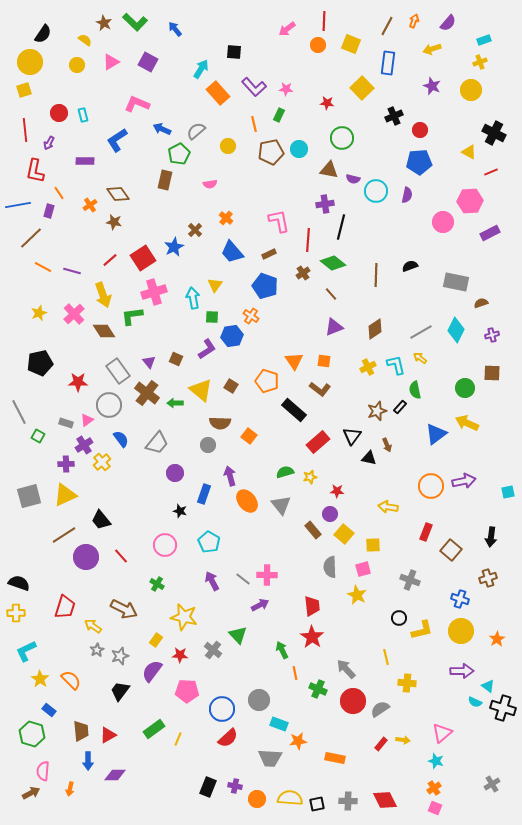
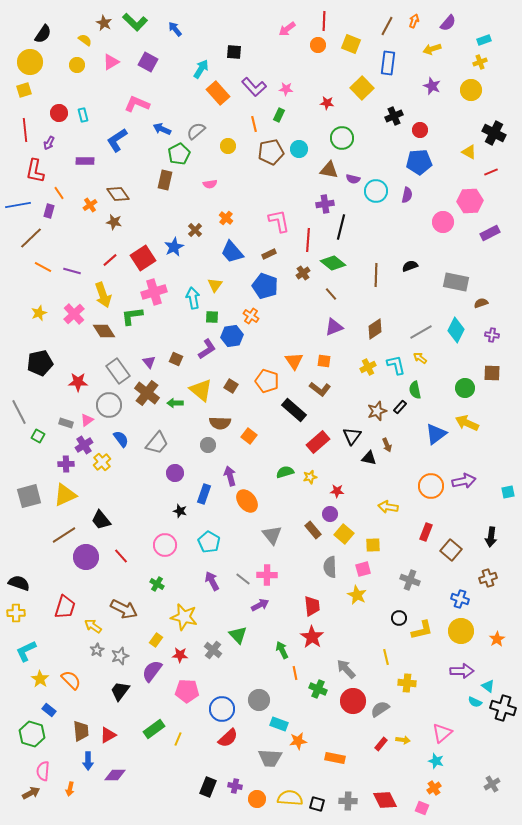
purple cross at (492, 335): rotated 24 degrees clockwise
gray triangle at (281, 505): moved 9 px left, 30 px down
black square at (317, 804): rotated 28 degrees clockwise
pink square at (435, 808): moved 13 px left
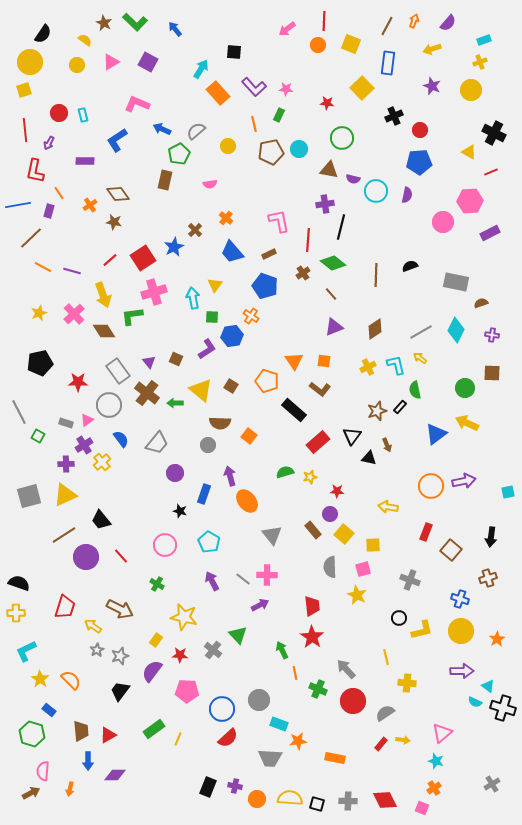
brown arrow at (124, 609): moved 4 px left
gray semicircle at (380, 709): moved 5 px right, 4 px down
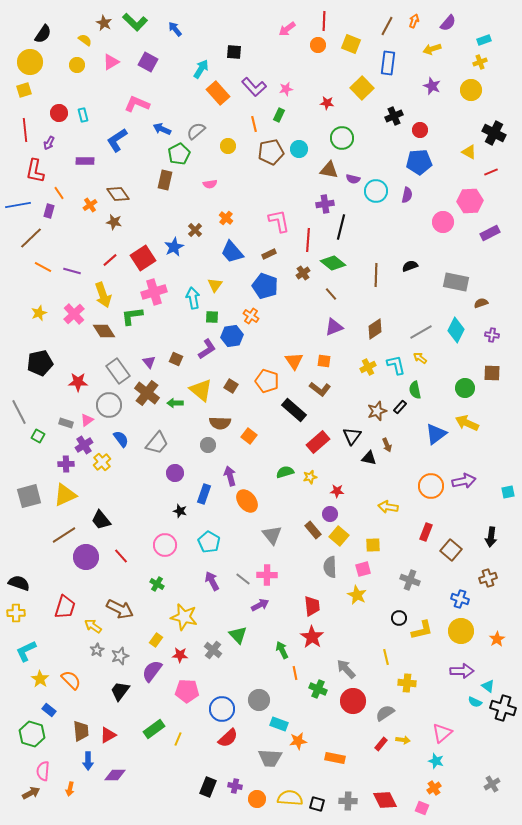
pink star at (286, 89): rotated 16 degrees counterclockwise
yellow square at (344, 534): moved 5 px left, 2 px down
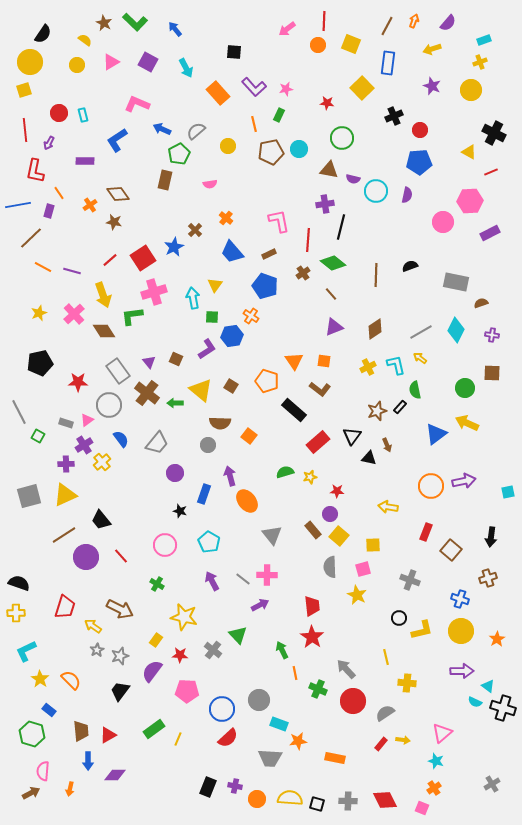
cyan arrow at (201, 69): moved 15 px left, 1 px up; rotated 120 degrees clockwise
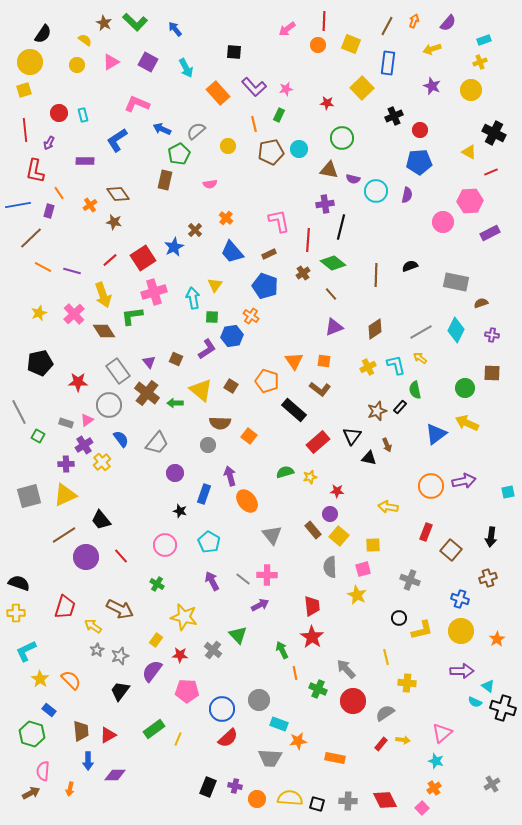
pink square at (422, 808): rotated 24 degrees clockwise
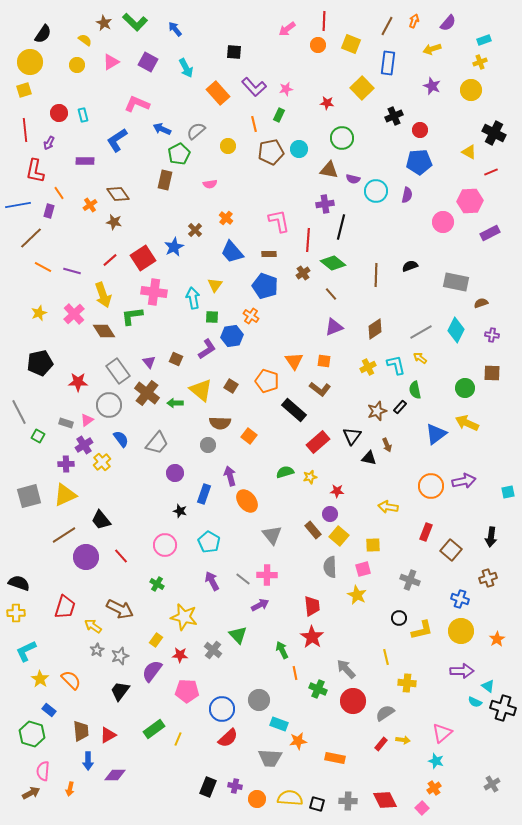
brown rectangle at (269, 254): rotated 24 degrees clockwise
pink cross at (154, 292): rotated 25 degrees clockwise
